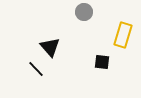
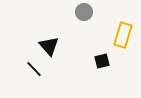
black triangle: moved 1 px left, 1 px up
black square: moved 1 px up; rotated 21 degrees counterclockwise
black line: moved 2 px left
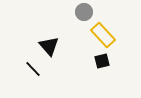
yellow rectangle: moved 20 px left; rotated 60 degrees counterclockwise
black line: moved 1 px left
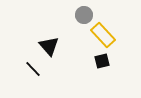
gray circle: moved 3 px down
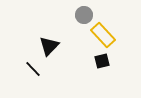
black triangle: rotated 25 degrees clockwise
